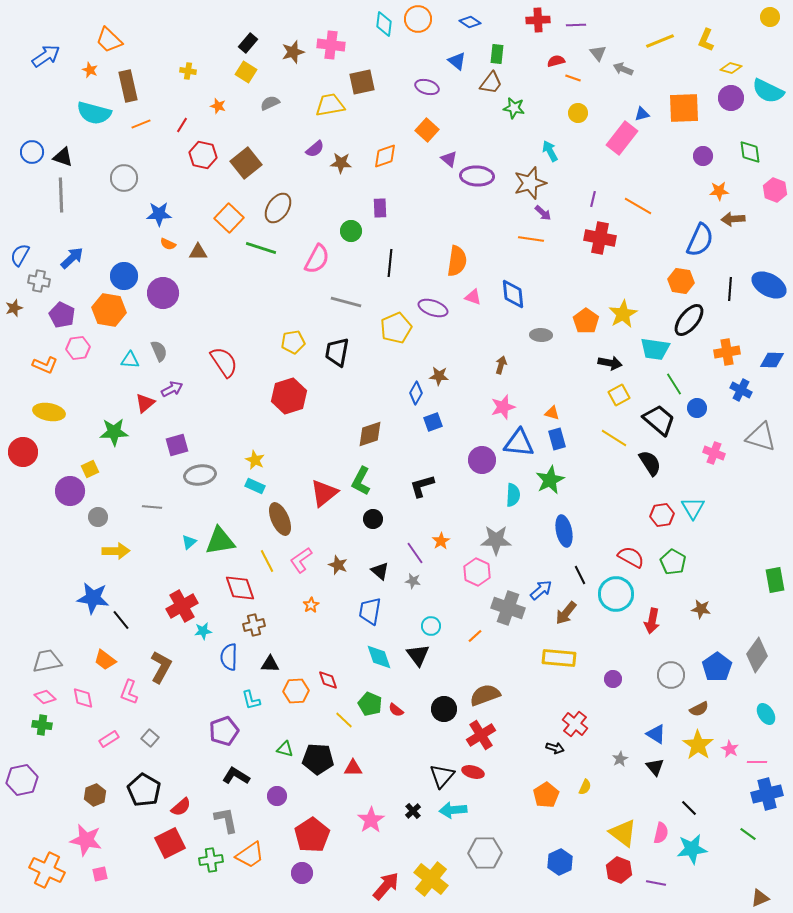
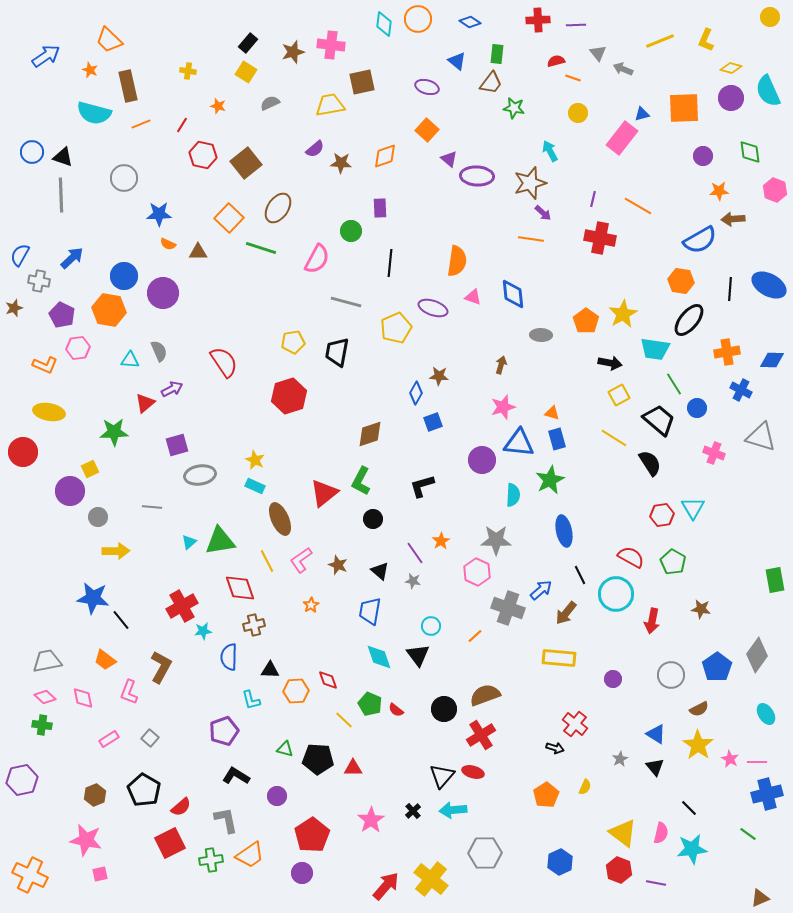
cyan semicircle at (768, 91): rotated 40 degrees clockwise
blue semicircle at (700, 240): rotated 36 degrees clockwise
black triangle at (270, 664): moved 6 px down
pink star at (730, 749): moved 10 px down
orange cross at (47, 870): moved 17 px left, 5 px down
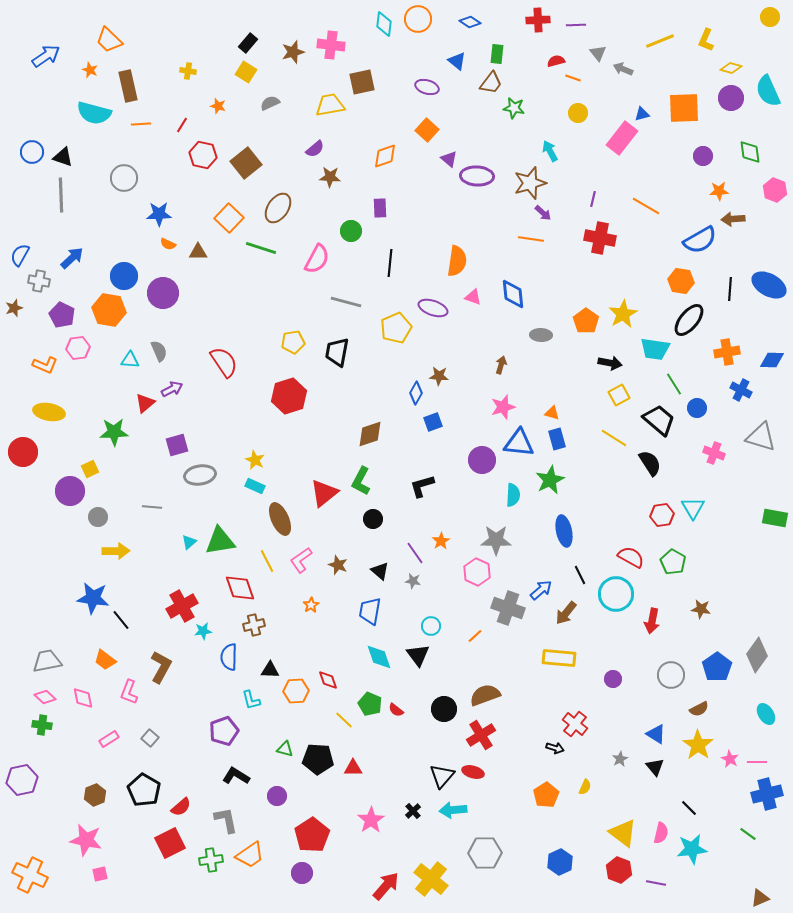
orange line at (141, 124): rotated 18 degrees clockwise
brown star at (341, 163): moved 11 px left, 14 px down
orange line at (638, 206): moved 8 px right
green rectangle at (775, 580): moved 62 px up; rotated 70 degrees counterclockwise
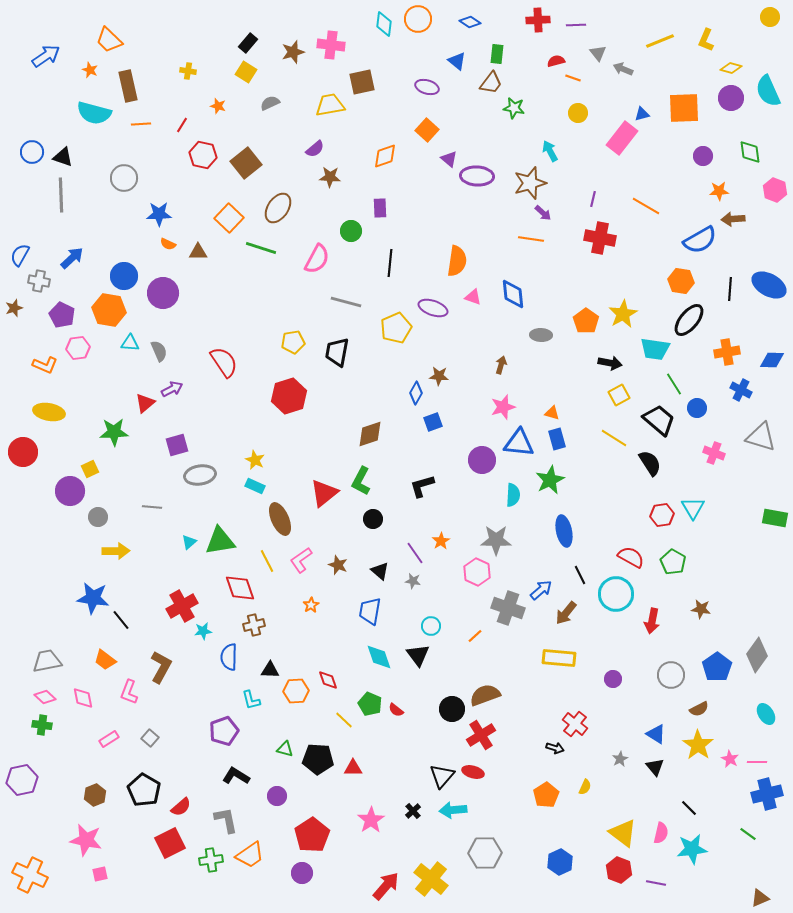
cyan triangle at (130, 360): moved 17 px up
black circle at (444, 709): moved 8 px right
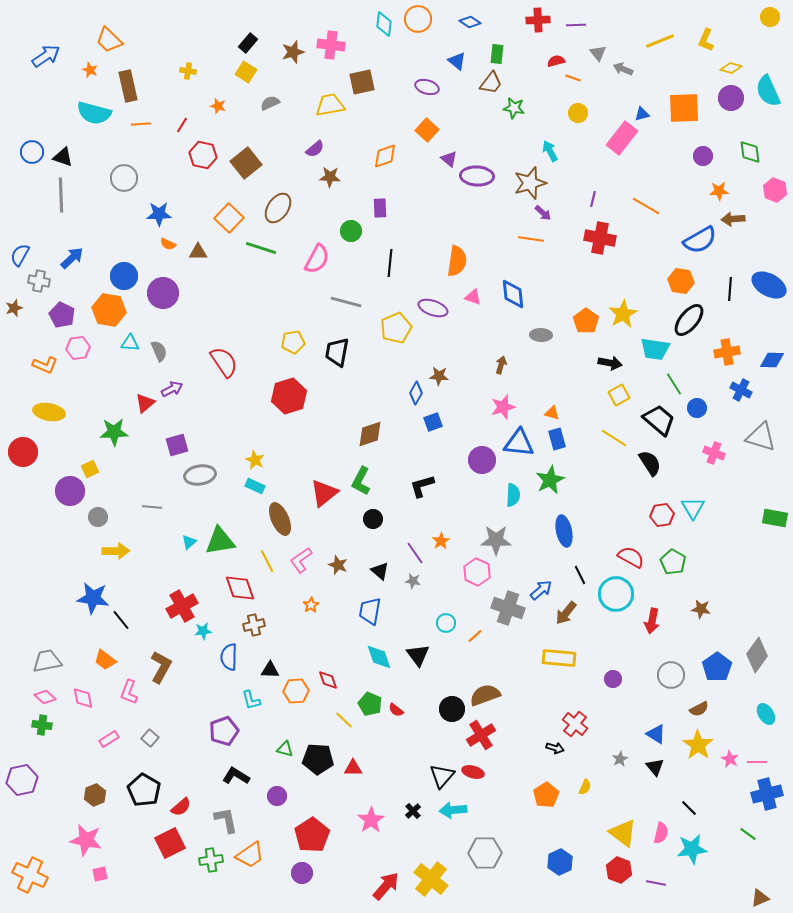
cyan circle at (431, 626): moved 15 px right, 3 px up
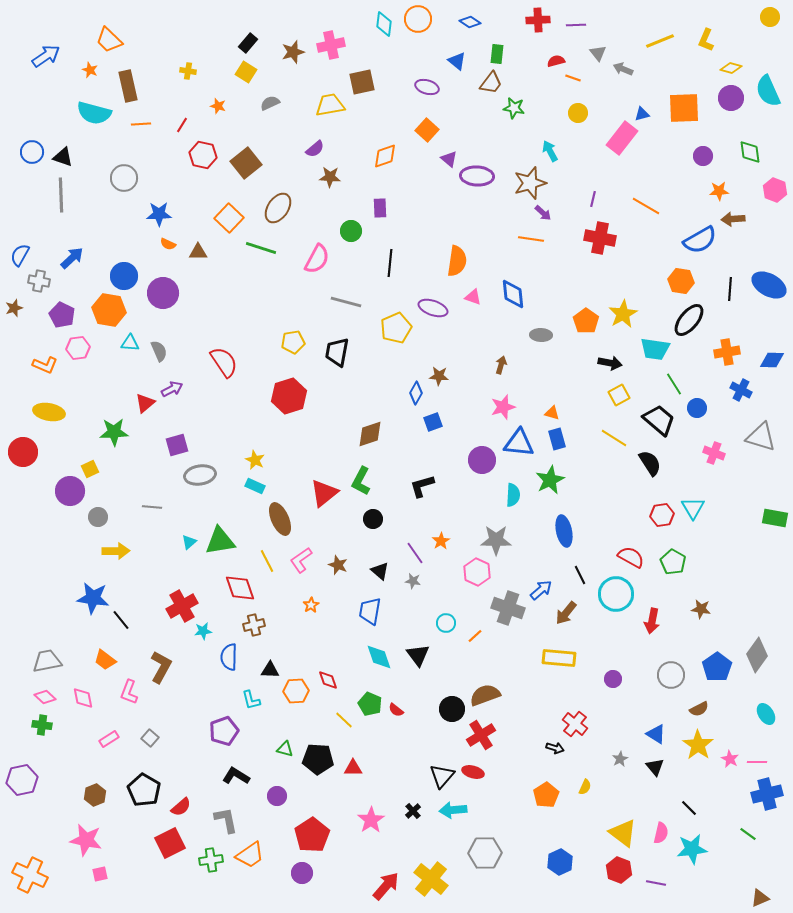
pink cross at (331, 45): rotated 20 degrees counterclockwise
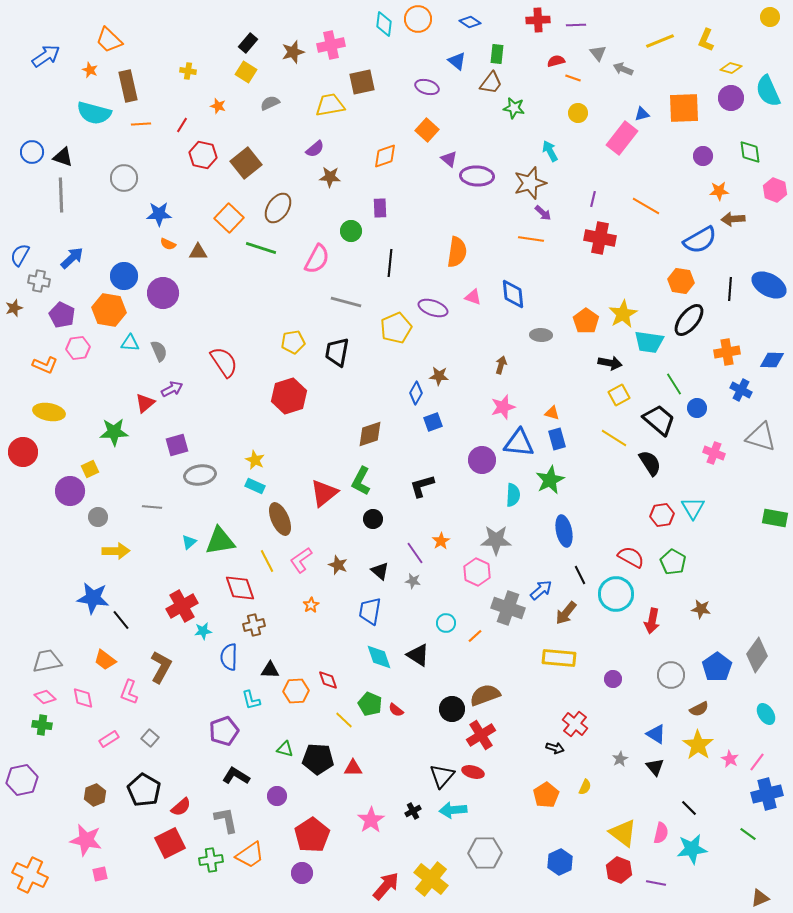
orange semicircle at (457, 261): moved 9 px up
cyan trapezoid at (655, 349): moved 6 px left, 7 px up
black triangle at (418, 655): rotated 20 degrees counterclockwise
pink line at (757, 762): rotated 54 degrees counterclockwise
black cross at (413, 811): rotated 14 degrees clockwise
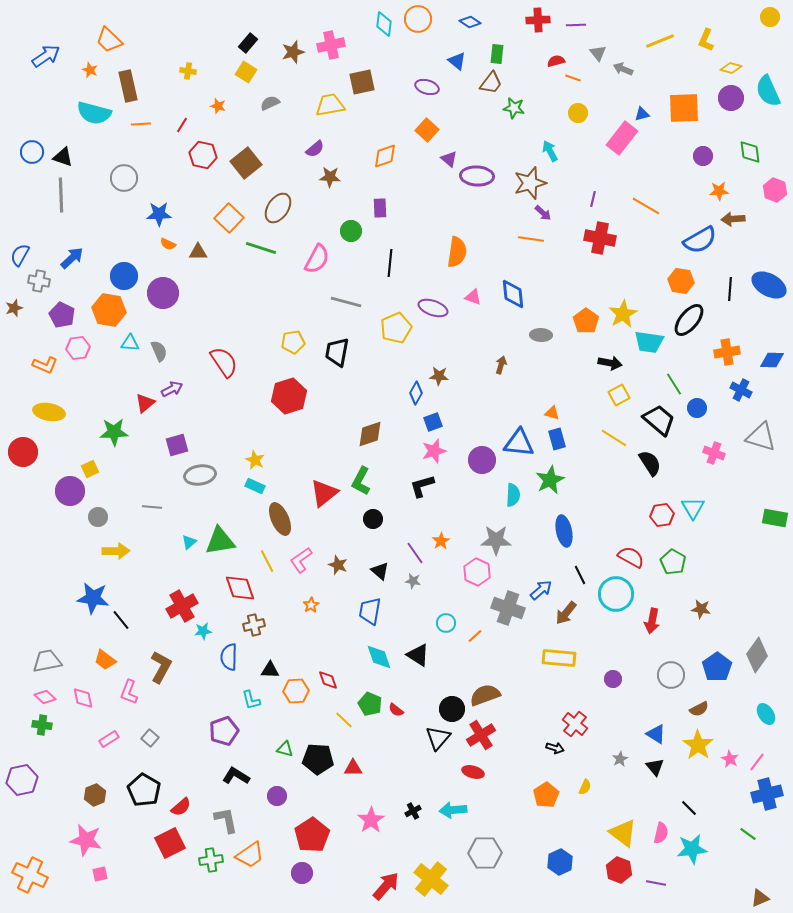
pink star at (503, 407): moved 69 px left, 44 px down
black triangle at (442, 776): moved 4 px left, 38 px up
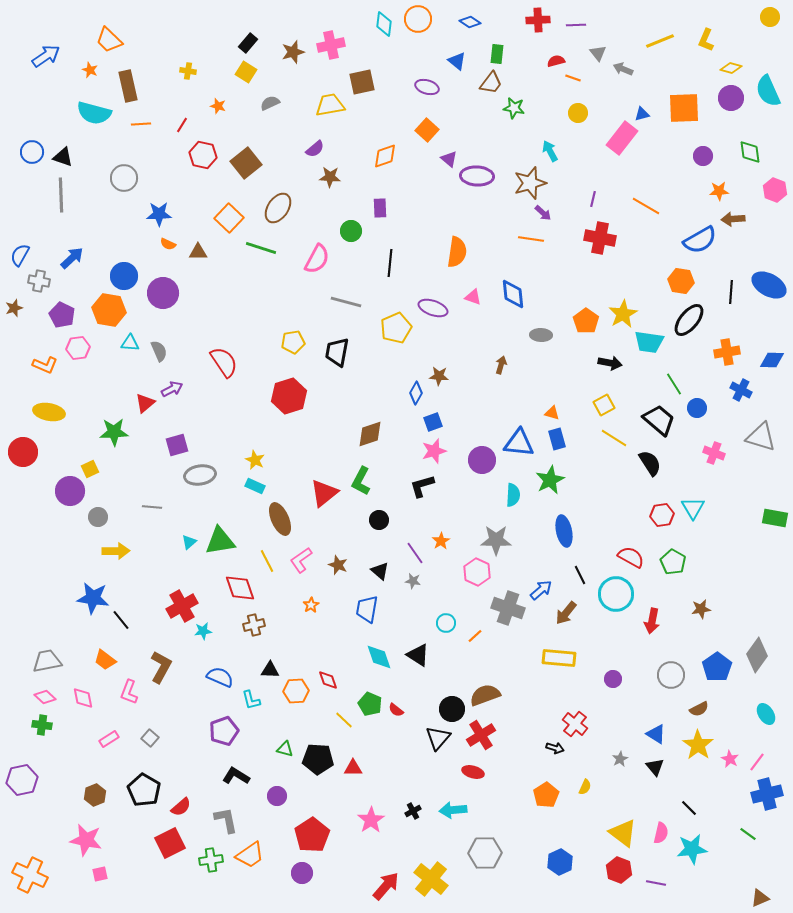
black line at (730, 289): moved 1 px right, 3 px down
yellow square at (619, 395): moved 15 px left, 10 px down
black circle at (373, 519): moved 6 px right, 1 px down
brown star at (701, 609): rotated 18 degrees counterclockwise
blue trapezoid at (370, 611): moved 3 px left, 2 px up
blue semicircle at (229, 657): moved 9 px left, 20 px down; rotated 112 degrees clockwise
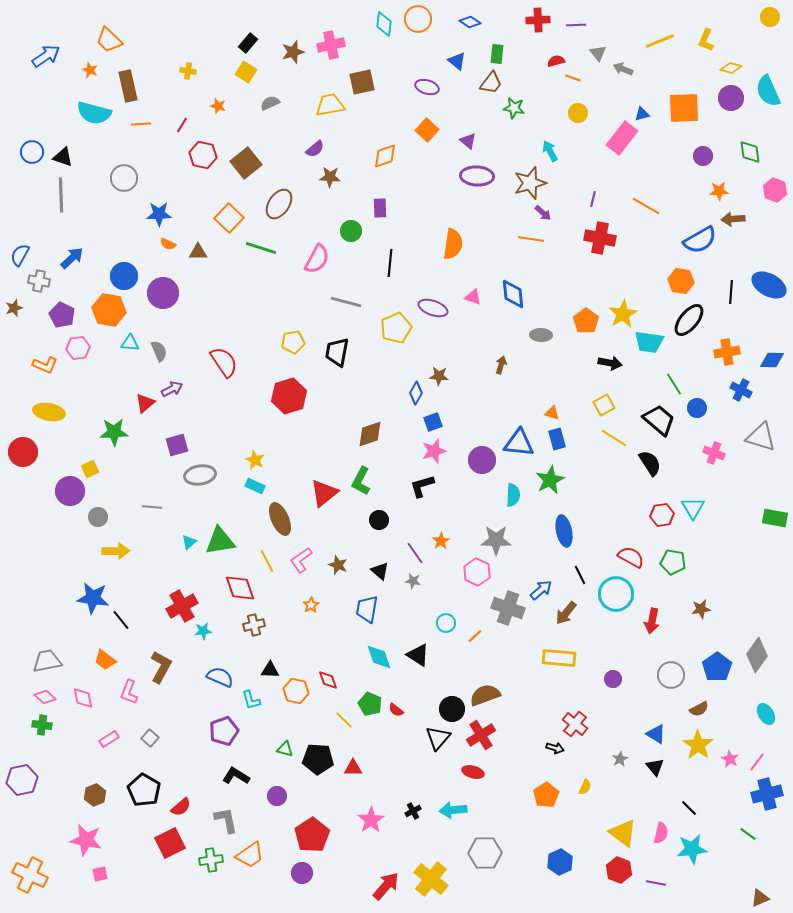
purple triangle at (449, 159): moved 19 px right, 18 px up
brown ellipse at (278, 208): moved 1 px right, 4 px up
orange semicircle at (457, 252): moved 4 px left, 8 px up
green pentagon at (673, 562): rotated 20 degrees counterclockwise
orange hexagon at (296, 691): rotated 15 degrees clockwise
